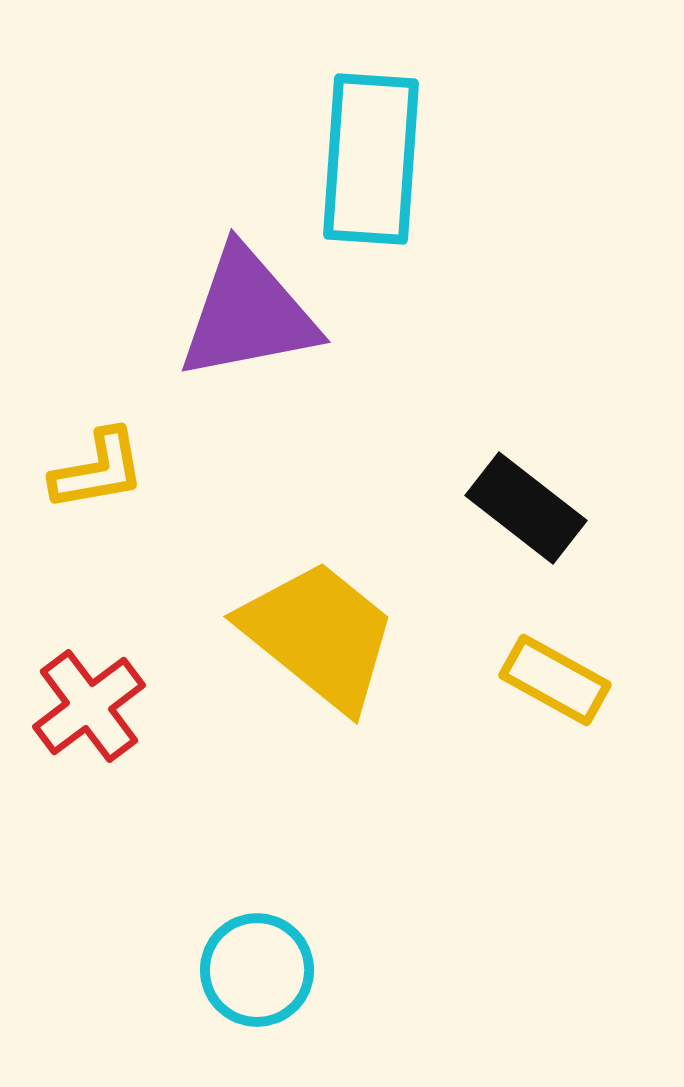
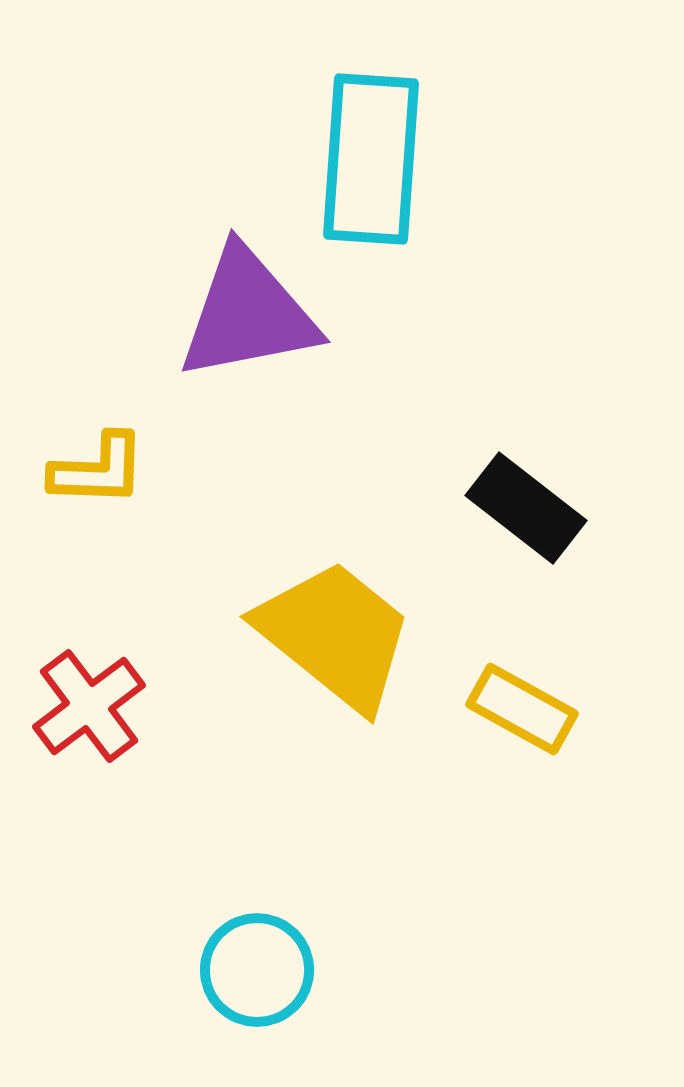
yellow L-shape: rotated 12 degrees clockwise
yellow trapezoid: moved 16 px right
yellow rectangle: moved 33 px left, 29 px down
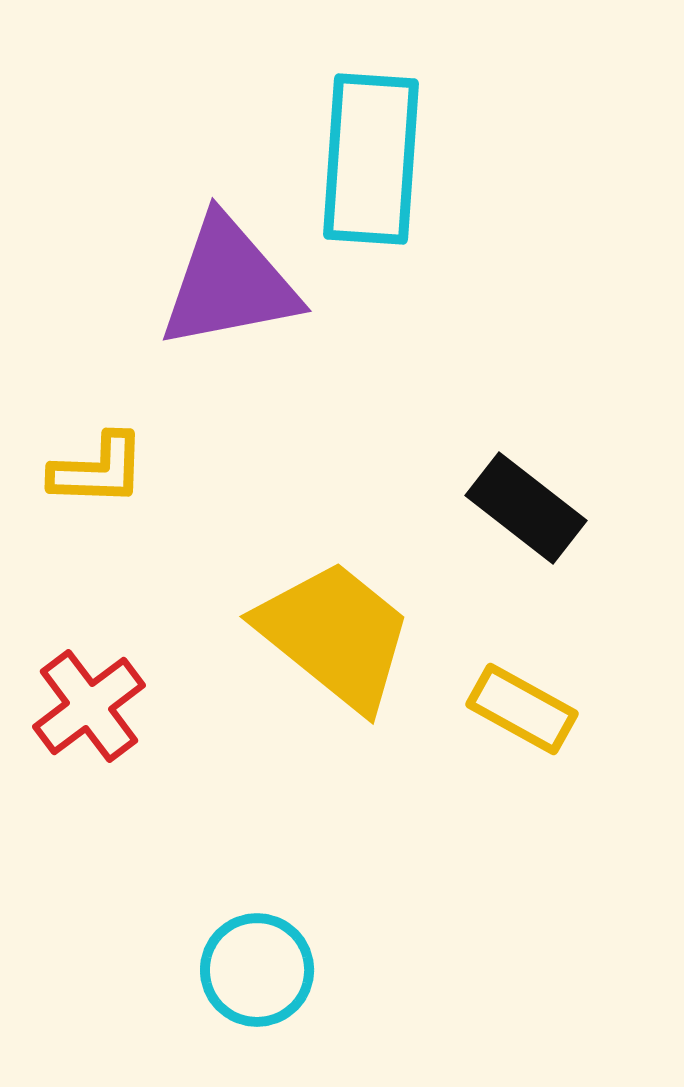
purple triangle: moved 19 px left, 31 px up
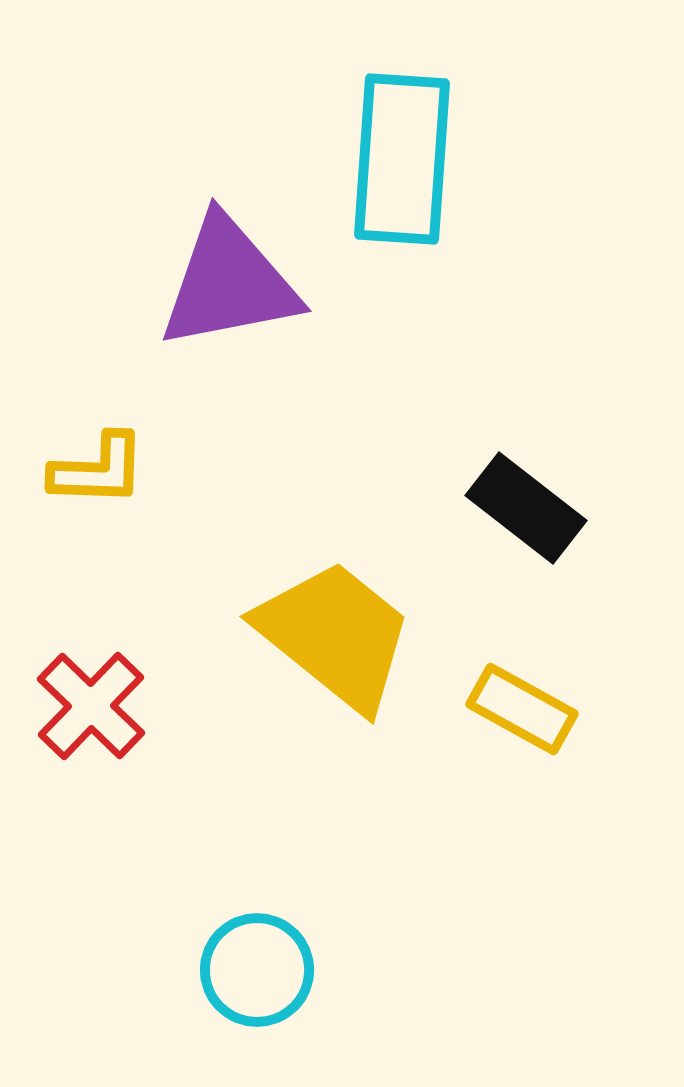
cyan rectangle: moved 31 px right
red cross: moved 2 px right; rotated 9 degrees counterclockwise
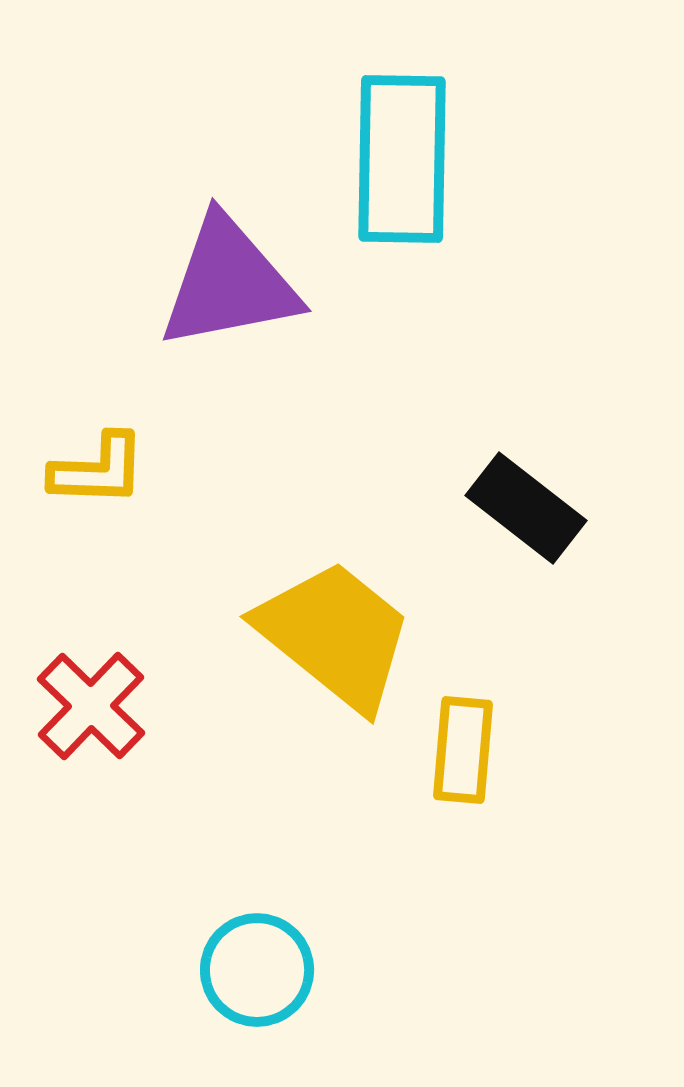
cyan rectangle: rotated 3 degrees counterclockwise
yellow rectangle: moved 59 px left, 41 px down; rotated 66 degrees clockwise
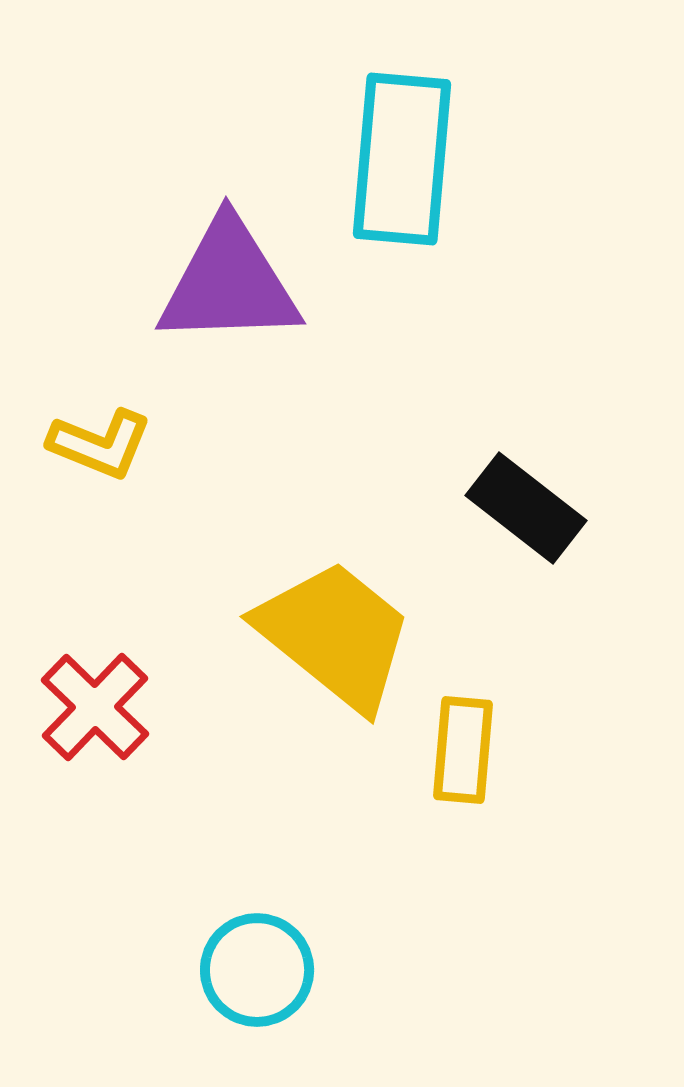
cyan rectangle: rotated 4 degrees clockwise
purple triangle: rotated 9 degrees clockwise
yellow L-shape: moved 2 px right, 26 px up; rotated 20 degrees clockwise
red cross: moved 4 px right, 1 px down
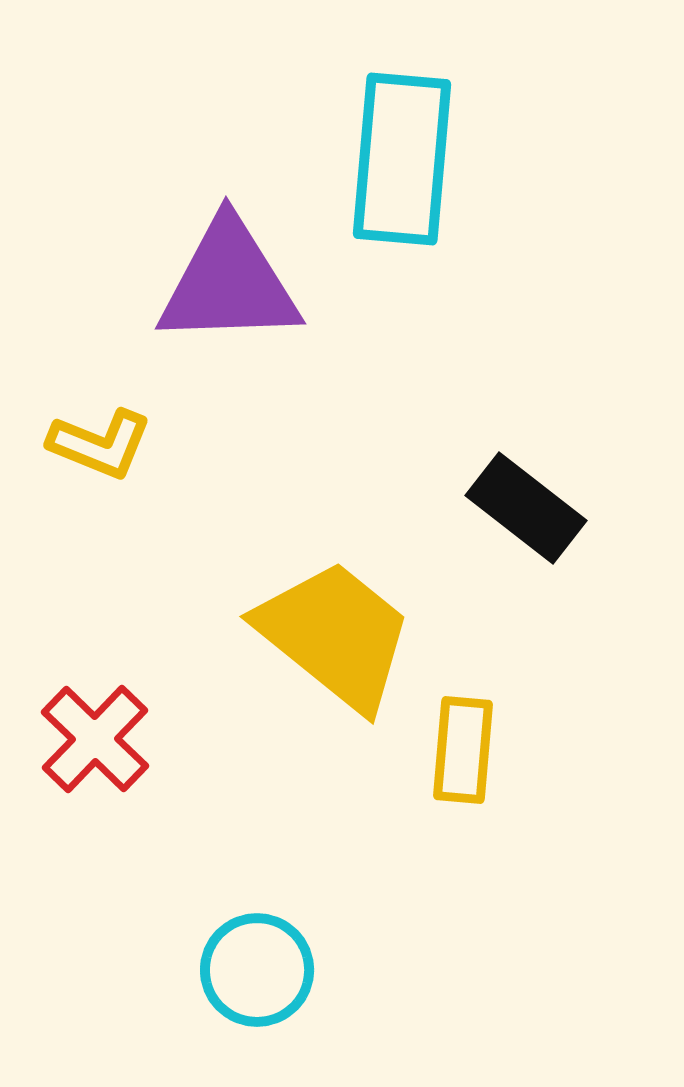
red cross: moved 32 px down
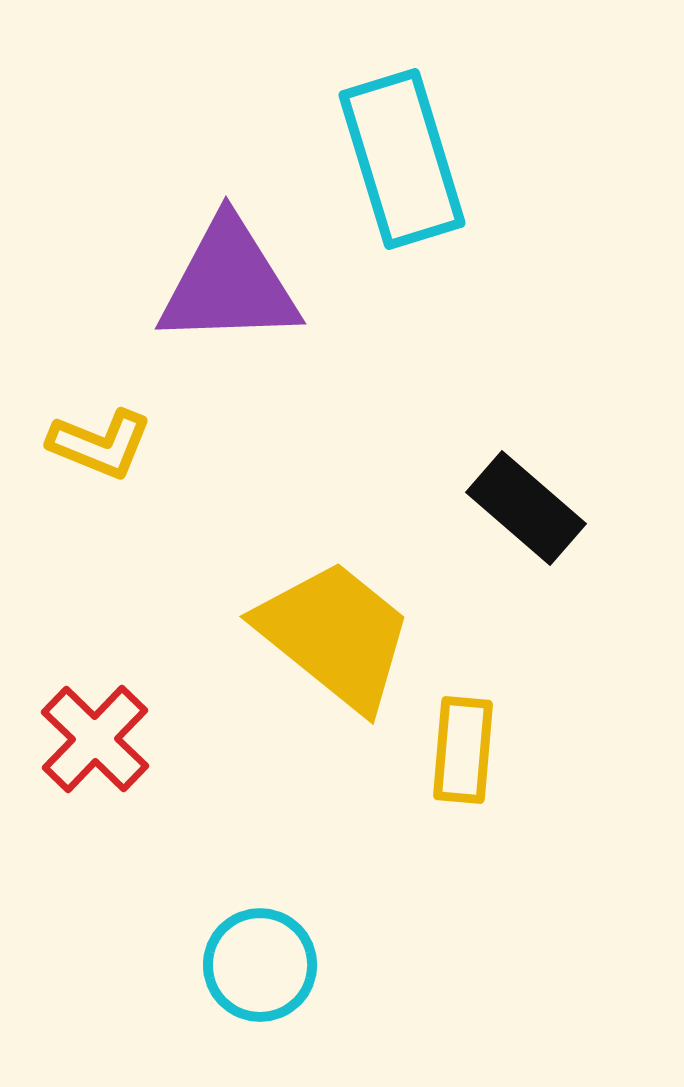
cyan rectangle: rotated 22 degrees counterclockwise
black rectangle: rotated 3 degrees clockwise
cyan circle: moved 3 px right, 5 px up
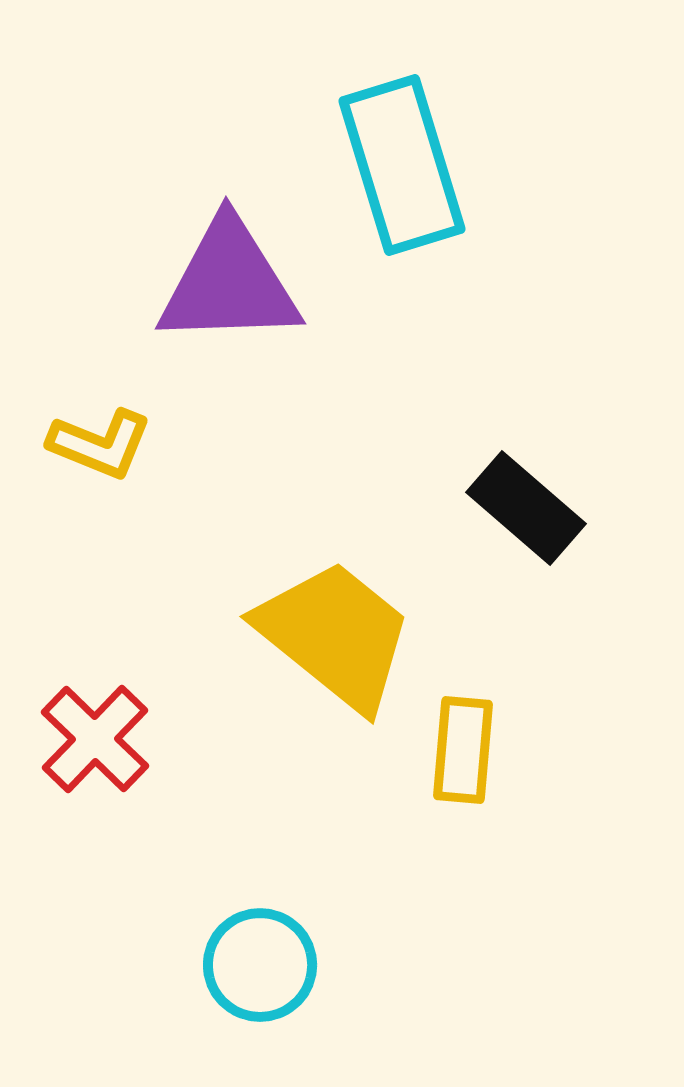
cyan rectangle: moved 6 px down
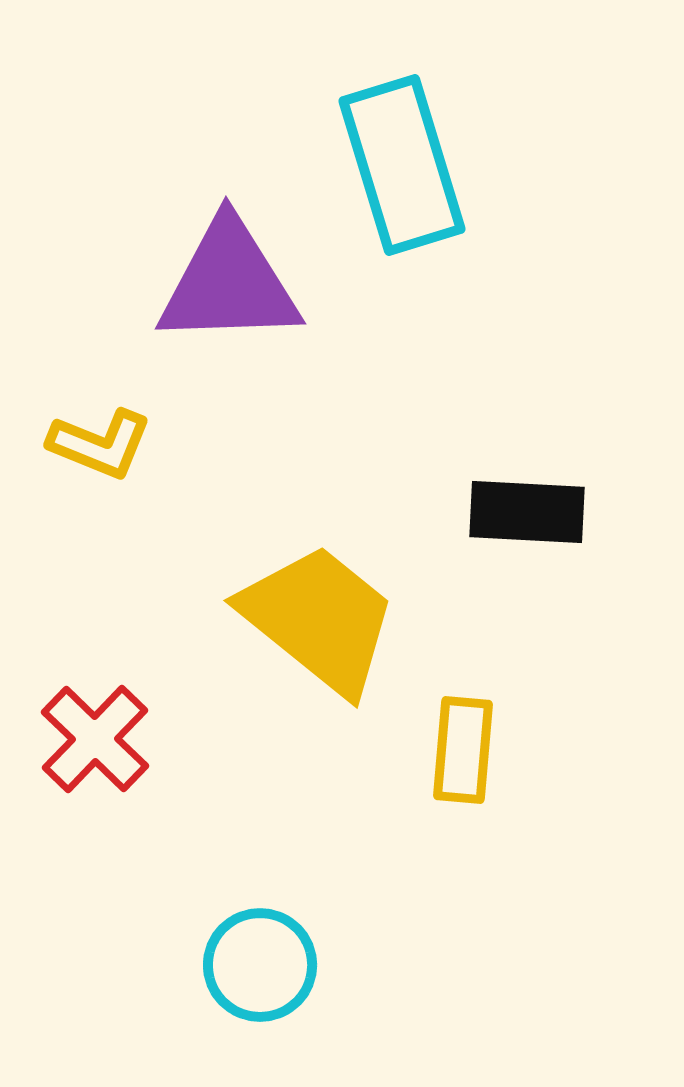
black rectangle: moved 1 px right, 4 px down; rotated 38 degrees counterclockwise
yellow trapezoid: moved 16 px left, 16 px up
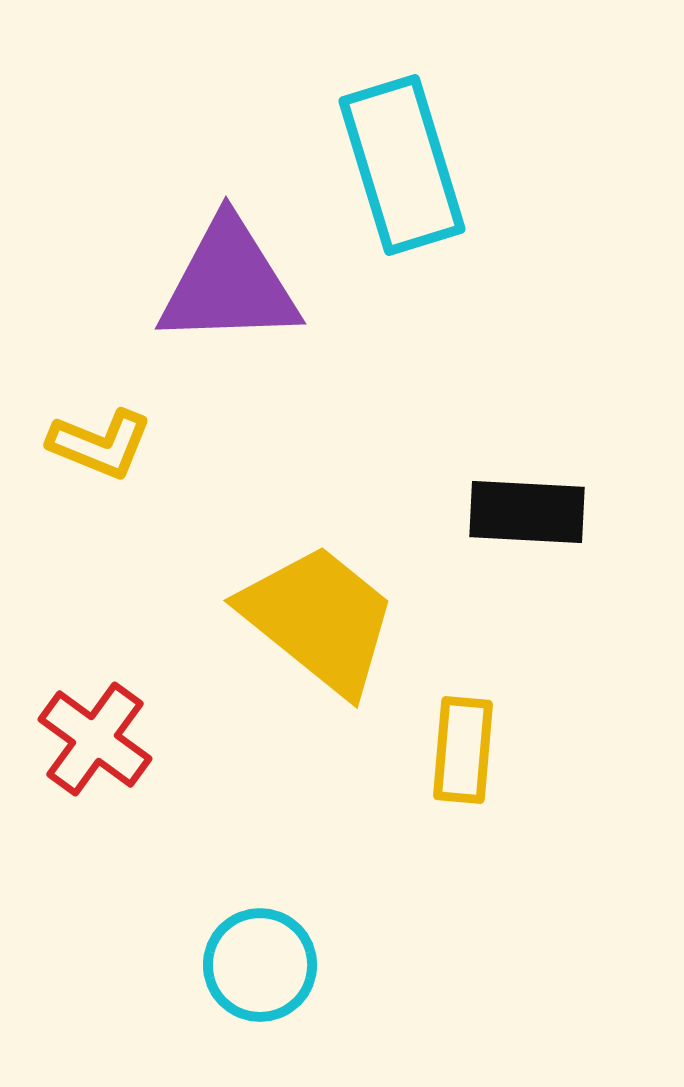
red cross: rotated 8 degrees counterclockwise
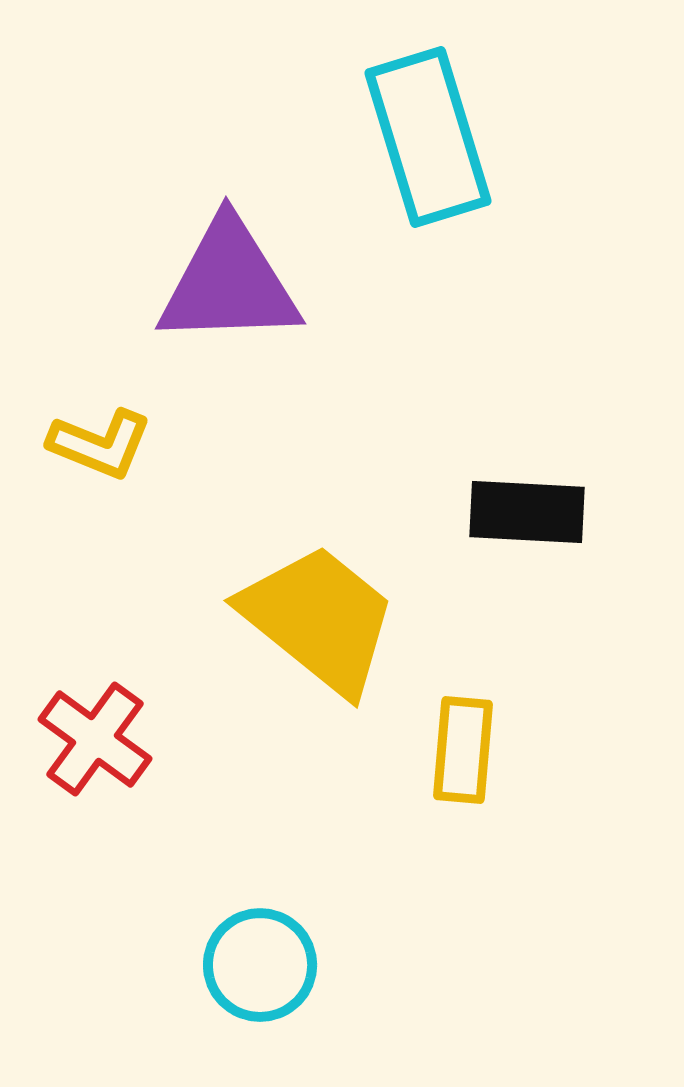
cyan rectangle: moved 26 px right, 28 px up
